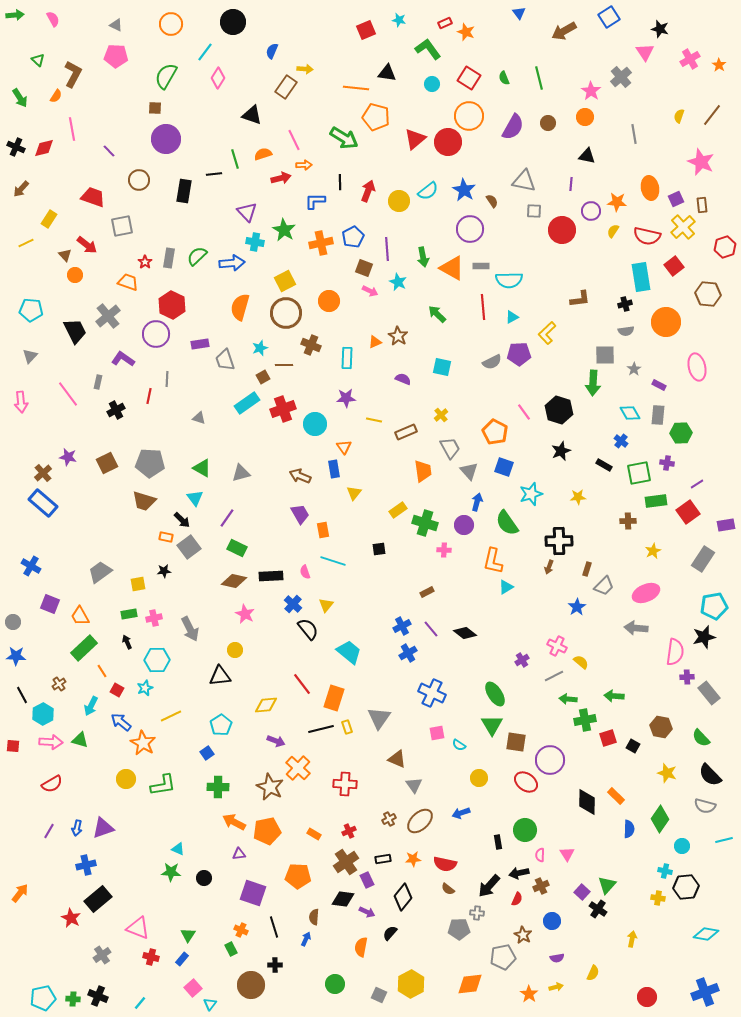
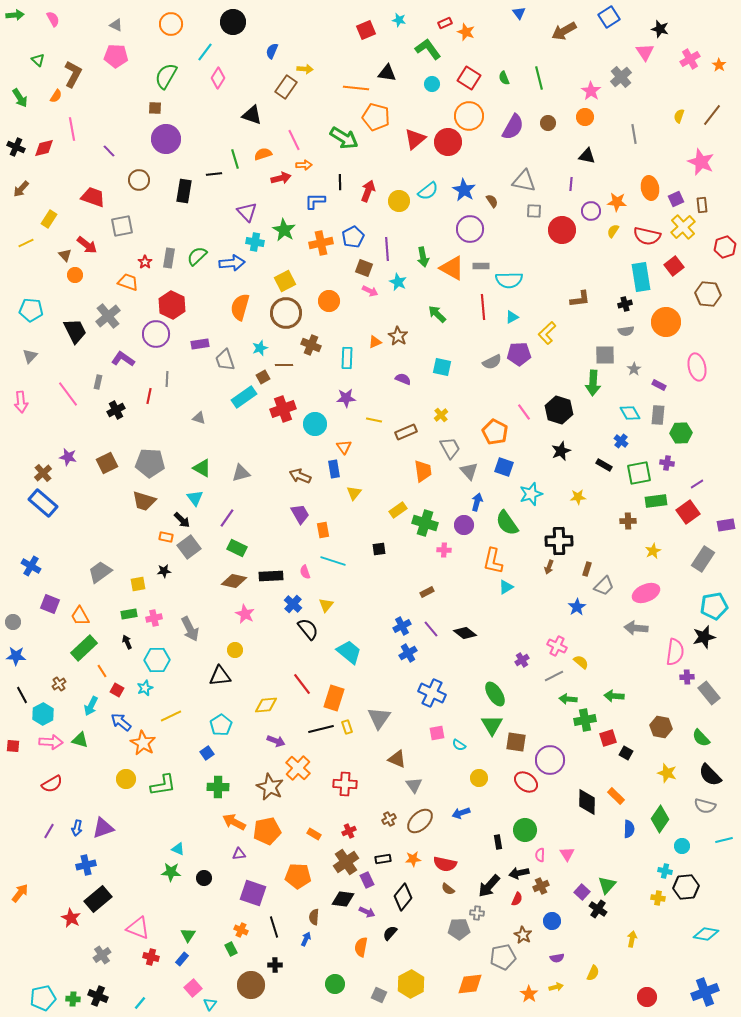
cyan rectangle at (247, 403): moved 3 px left, 6 px up
black square at (633, 746): moved 7 px left, 7 px down
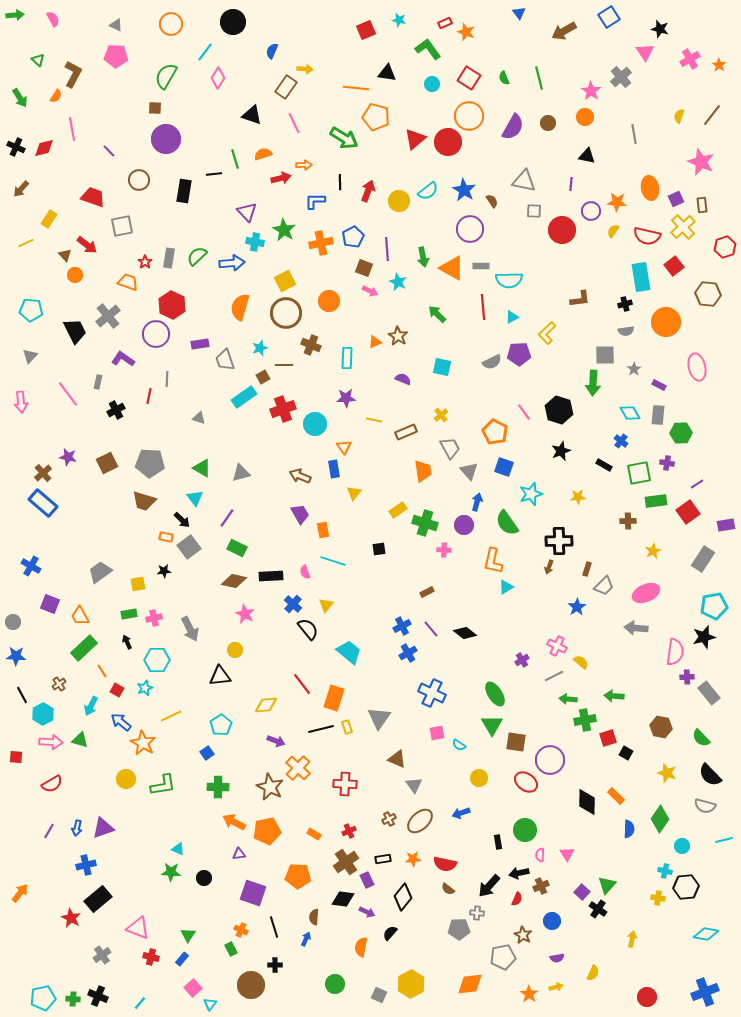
pink line at (294, 140): moved 17 px up
red square at (13, 746): moved 3 px right, 11 px down
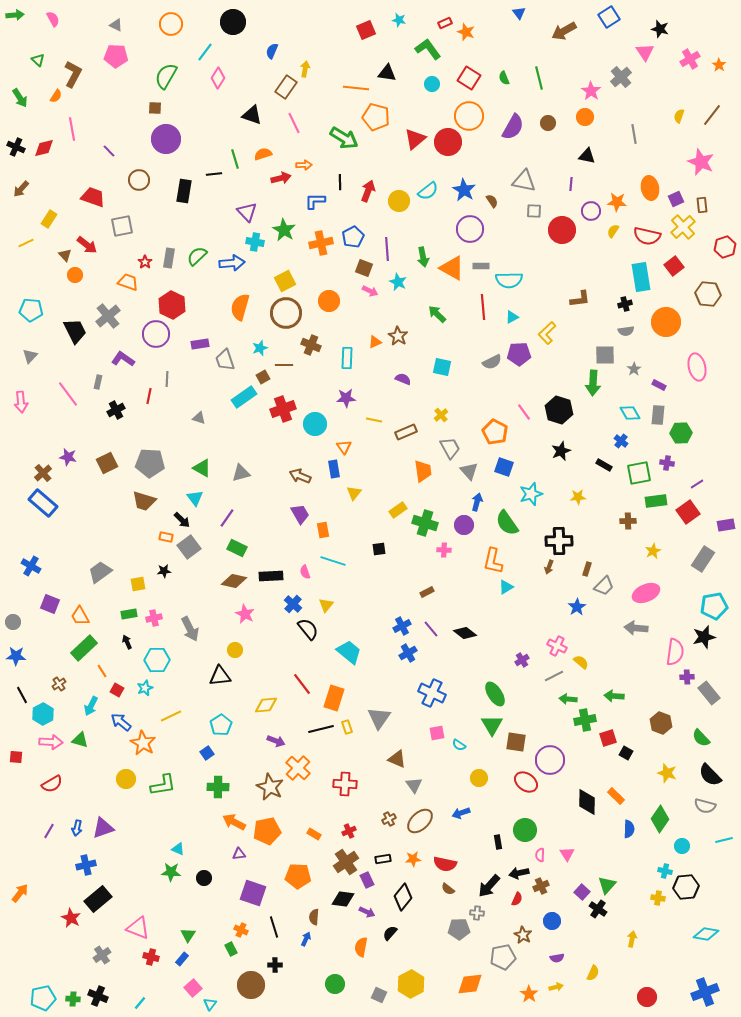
yellow arrow at (305, 69): rotated 84 degrees counterclockwise
brown hexagon at (661, 727): moved 4 px up; rotated 10 degrees clockwise
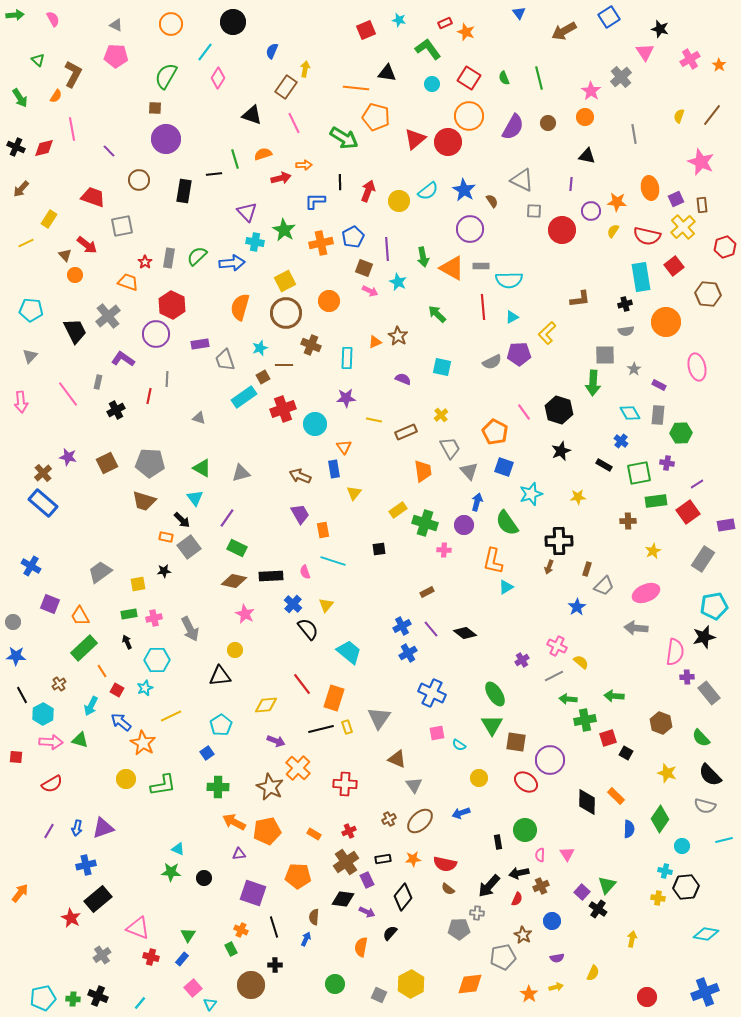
gray triangle at (524, 181): moved 2 px left, 1 px up; rotated 15 degrees clockwise
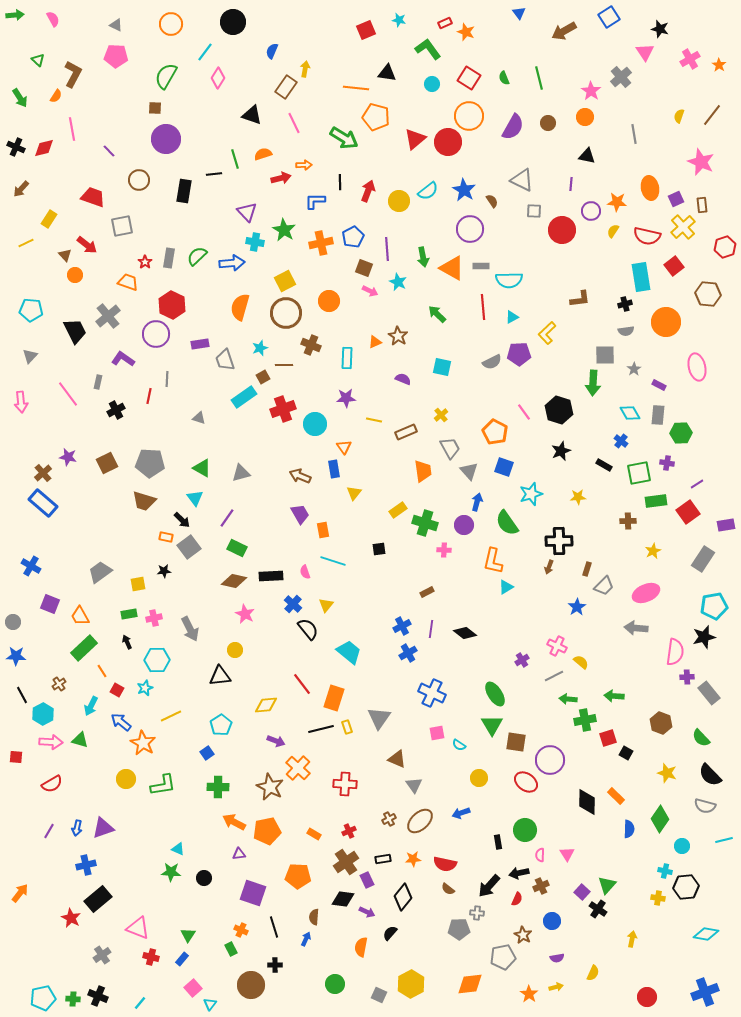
purple line at (431, 629): rotated 48 degrees clockwise
